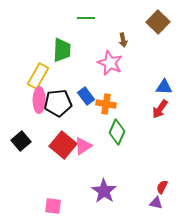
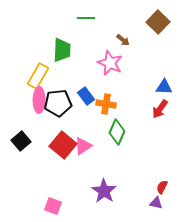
brown arrow: rotated 40 degrees counterclockwise
pink square: rotated 12 degrees clockwise
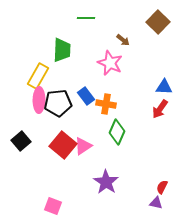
purple star: moved 2 px right, 9 px up
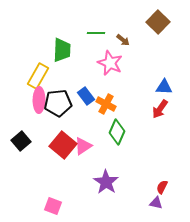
green line: moved 10 px right, 15 px down
orange cross: rotated 18 degrees clockwise
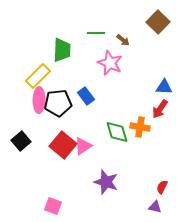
yellow rectangle: rotated 15 degrees clockwise
orange cross: moved 34 px right, 23 px down; rotated 18 degrees counterclockwise
green diamond: rotated 40 degrees counterclockwise
purple star: rotated 15 degrees counterclockwise
purple triangle: moved 1 px left, 4 px down
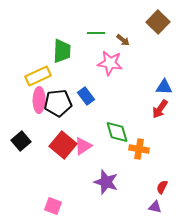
green trapezoid: moved 1 px down
pink star: rotated 15 degrees counterclockwise
yellow rectangle: rotated 20 degrees clockwise
orange cross: moved 1 px left, 22 px down
